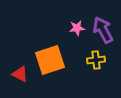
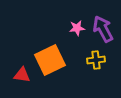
purple arrow: moved 1 px up
orange square: rotated 8 degrees counterclockwise
red triangle: moved 2 px right, 1 px down; rotated 18 degrees counterclockwise
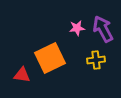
orange square: moved 2 px up
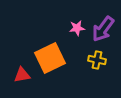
purple arrow: rotated 116 degrees counterclockwise
yellow cross: moved 1 px right; rotated 18 degrees clockwise
red triangle: rotated 18 degrees counterclockwise
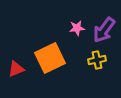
purple arrow: moved 1 px right, 1 px down
yellow cross: rotated 24 degrees counterclockwise
red triangle: moved 6 px left, 6 px up; rotated 12 degrees counterclockwise
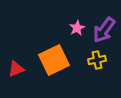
pink star: rotated 21 degrees counterclockwise
orange square: moved 4 px right, 2 px down
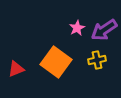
purple arrow: rotated 20 degrees clockwise
orange square: moved 2 px right, 2 px down; rotated 28 degrees counterclockwise
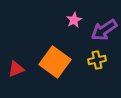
pink star: moved 3 px left, 8 px up
orange square: moved 1 px left
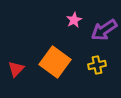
yellow cross: moved 5 px down
red triangle: rotated 24 degrees counterclockwise
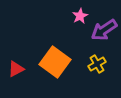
pink star: moved 6 px right, 4 px up
yellow cross: moved 1 px up; rotated 18 degrees counterclockwise
red triangle: rotated 18 degrees clockwise
